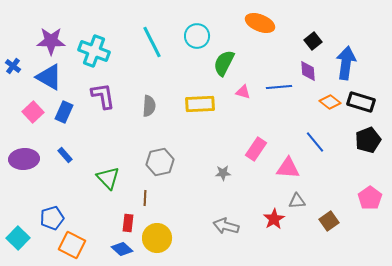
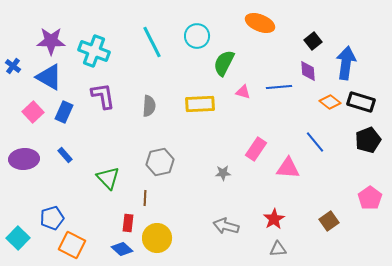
gray triangle at (297, 201): moved 19 px left, 48 px down
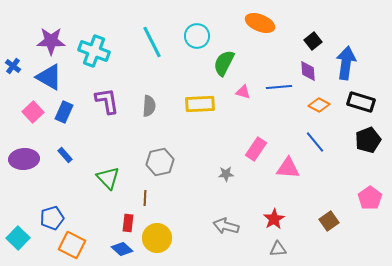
purple L-shape at (103, 96): moved 4 px right, 5 px down
orange diamond at (330, 102): moved 11 px left, 3 px down; rotated 10 degrees counterclockwise
gray star at (223, 173): moved 3 px right, 1 px down
